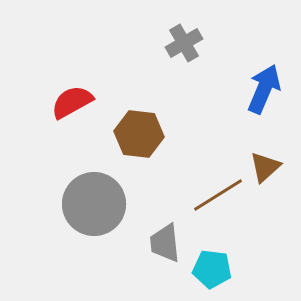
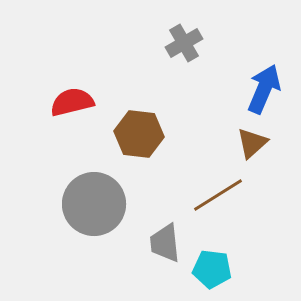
red semicircle: rotated 15 degrees clockwise
brown triangle: moved 13 px left, 24 px up
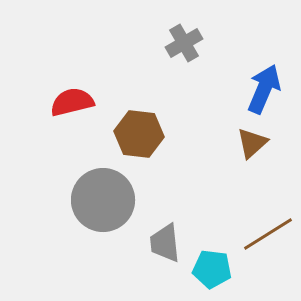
brown line: moved 50 px right, 39 px down
gray circle: moved 9 px right, 4 px up
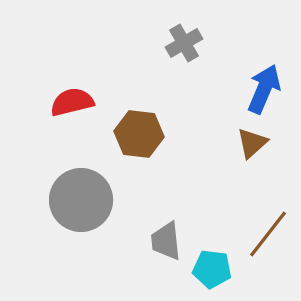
gray circle: moved 22 px left
brown line: rotated 20 degrees counterclockwise
gray trapezoid: moved 1 px right, 2 px up
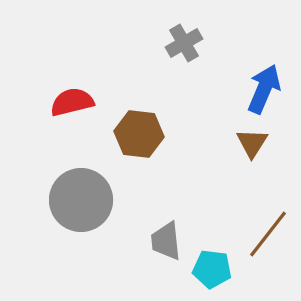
brown triangle: rotated 16 degrees counterclockwise
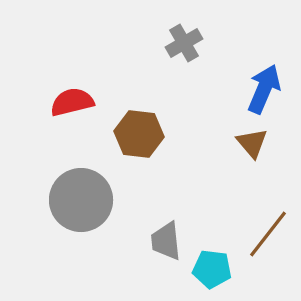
brown triangle: rotated 12 degrees counterclockwise
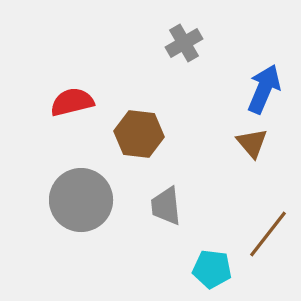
gray trapezoid: moved 35 px up
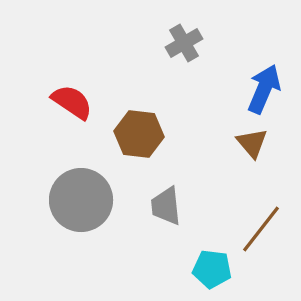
red semicircle: rotated 48 degrees clockwise
brown line: moved 7 px left, 5 px up
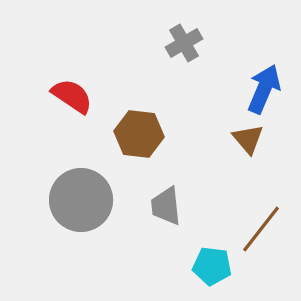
red semicircle: moved 6 px up
brown triangle: moved 4 px left, 4 px up
cyan pentagon: moved 3 px up
